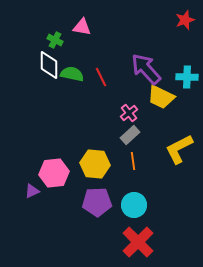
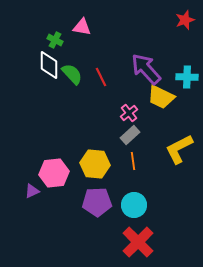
green semicircle: rotated 35 degrees clockwise
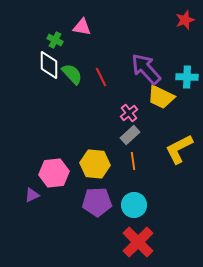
purple triangle: moved 4 px down
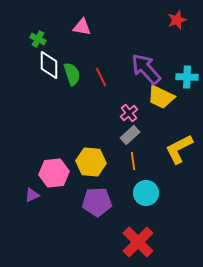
red star: moved 8 px left
green cross: moved 17 px left, 1 px up
green semicircle: rotated 25 degrees clockwise
yellow hexagon: moved 4 px left, 2 px up
cyan circle: moved 12 px right, 12 px up
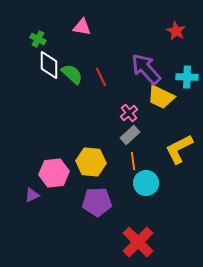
red star: moved 1 px left, 11 px down; rotated 24 degrees counterclockwise
green semicircle: rotated 30 degrees counterclockwise
cyan circle: moved 10 px up
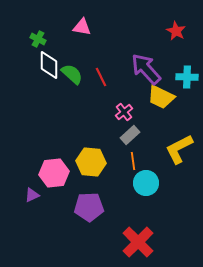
pink cross: moved 5 px left, 1 px up
purple pentagon: moved 8 px left, 5 px down
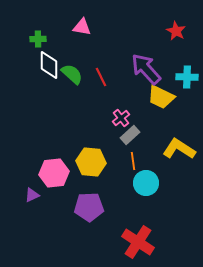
green cross: rotated 28 degrees counterclockwise
pink cross: moved 3 px left, 6 px down
yellow L-shape: rotated 60 degrees clockwise
red cross: rotated 12 degrees counterclockwise
